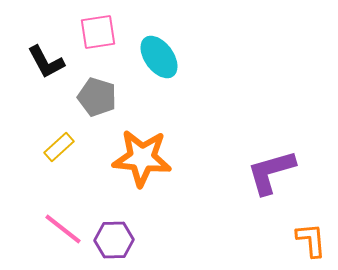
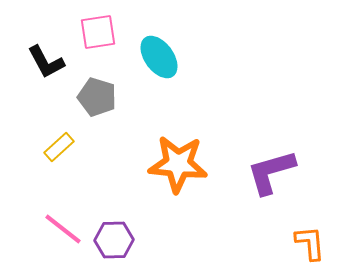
orange star: moved 36 px right, 6 px down
orange L-shape: moved 1 px left, 3 px down
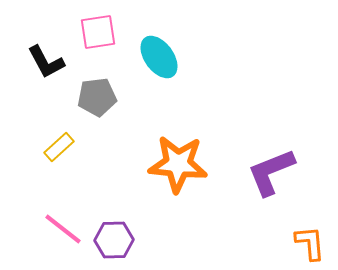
gray pentagon: rotated 24 degrees counterclockwise
purple L-shape: rotated 6 degrees counterclockwise
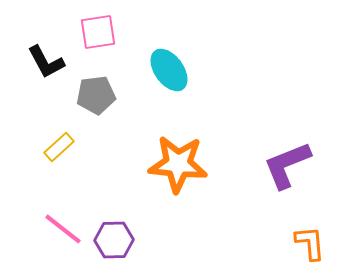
cyan ellipse: moved 10 px right, 13 px down
gray pentagon: moved 1 px left, 2 px up
purple L-shape: moved 16 px right, 7 px up
